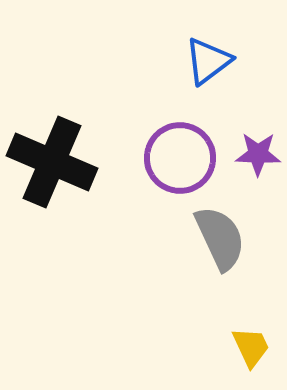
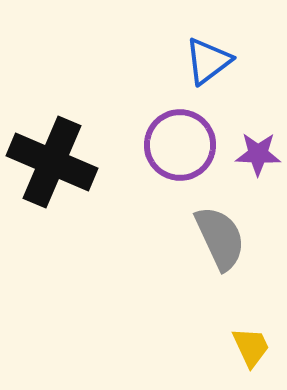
purple circle: moved 13 px up
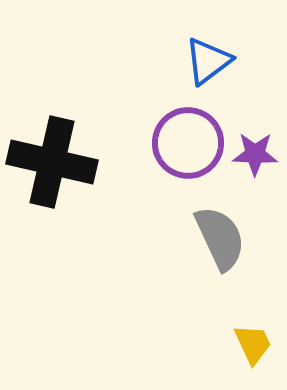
purple circle: moved 8 px right, 2 px up
purple star: moved 3 px left
black cross: rotated 10 degrees counterclockwise
yellow trapezoid: moved 2 px right, 3 px up
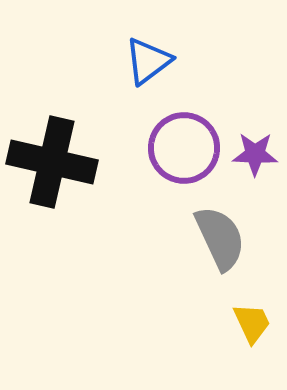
blue triangle: moved 60 px left
purple circle: moved 4 px left, 5 px down
yellow trapezoid: moved 1 px left, 21 px up
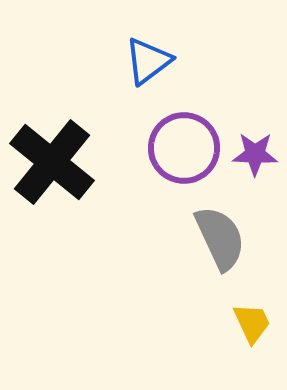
black cross: rotated 26 degrees clockwise
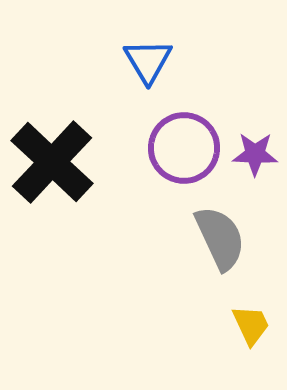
blue triangle: rotated 24 degrees counterclockwise
black cross: rotated 4 degrees clockwise
yellow trapezoid: moved 1 px left, 2 px down
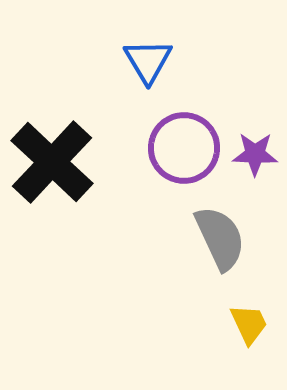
yellow trapezoid: moved 2 px left, 1 px up
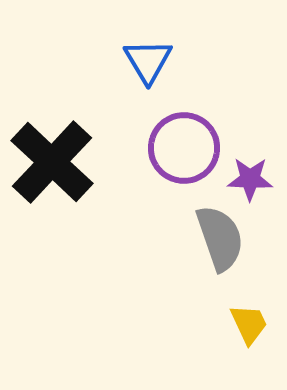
purple star: moved 5 px left, 25 px down
gray semicircle: rotated 6 degrees clockwise
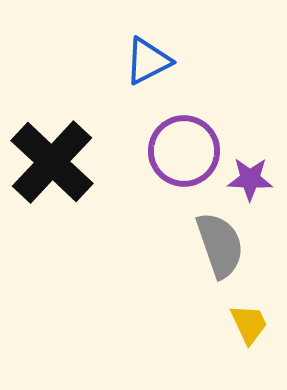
blue triangle: rotated 34 degrees clockwise
purple circle: moved 3 px down
gray semicircle: moved 7 px down
